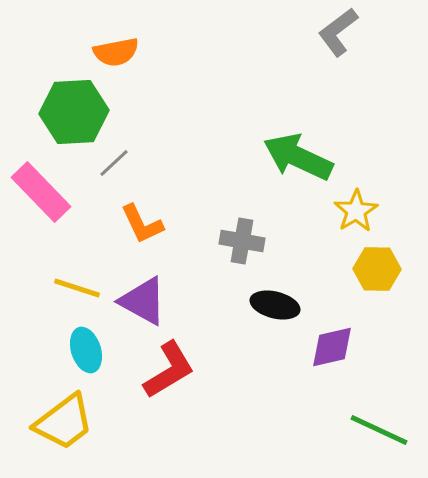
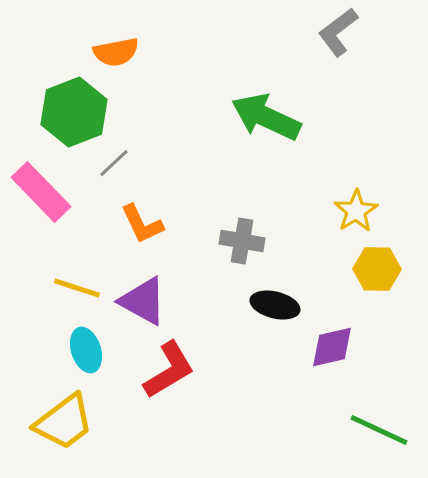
green hexagon: rotated 18 degrees counterclockwise
green arrow: moved 32 px left, 40 px up
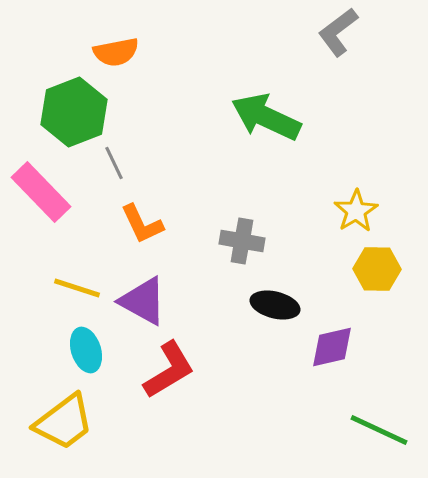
gray line: rotated 72 degrees counterclockwise
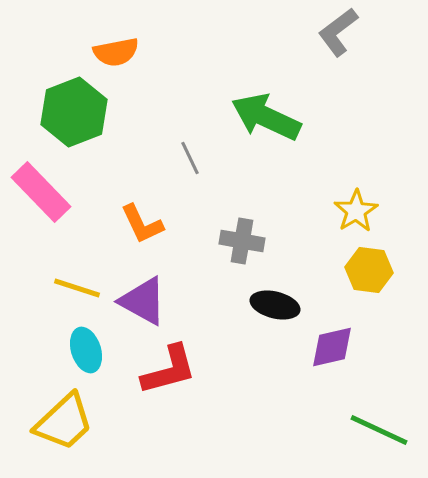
gray line: moved 76 px right, 5 px up
yellow hexagon: moved 8 px left, 1 px down; rotated 6 degrees clockwise
red L-shape: rotated 16 degrees clockwise
yellow trapezoid: rotated 6 degrees counterclockwise
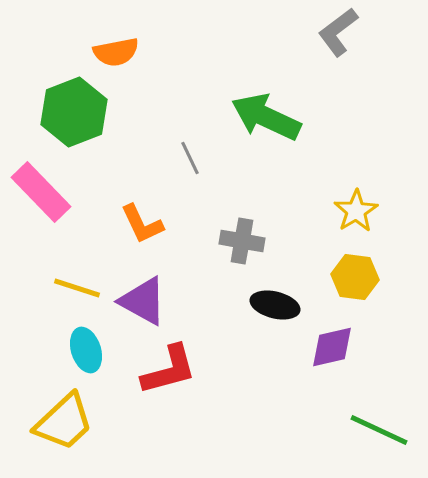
yellow hexagon: moved 14 px left, 7 px down
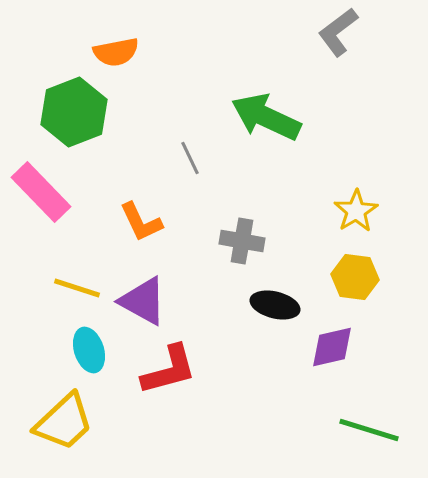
orange L-shape: moved 1 px left, 2 px up
cyan ellipse: moved 3 px right
green line: moved 10 px left; rotated 8 degrees counterclockwise
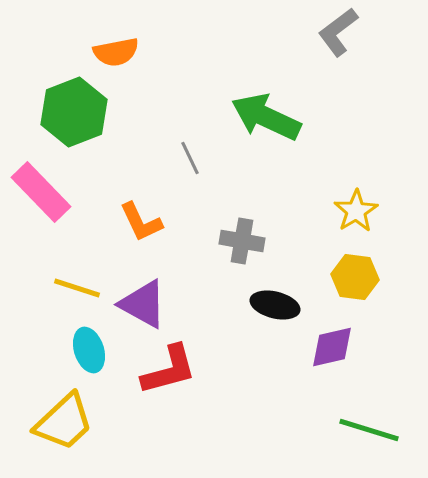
purple triangle: moved 3 px down
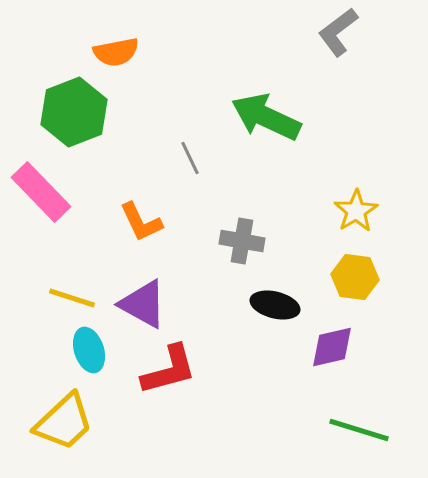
yellow line: moved 5 px left, 10 px down
green line: moved 10 px left
